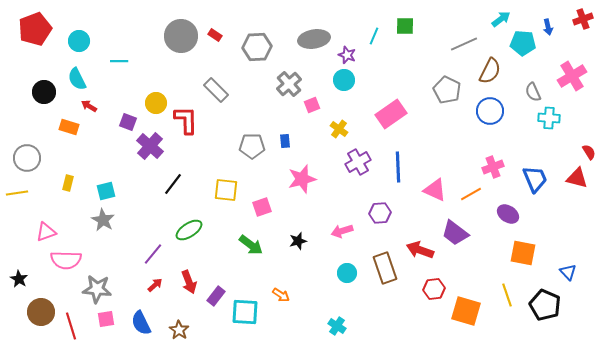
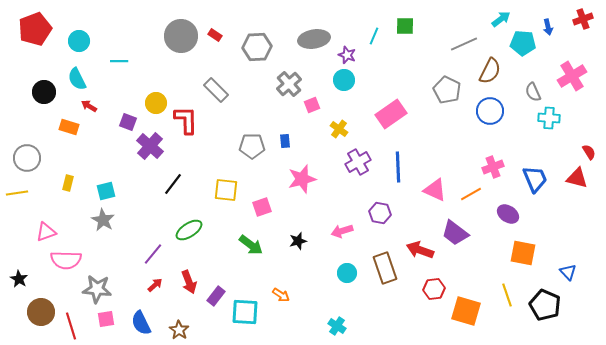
purple hexagon at (380, 213): rotated 15 degrees clockwise
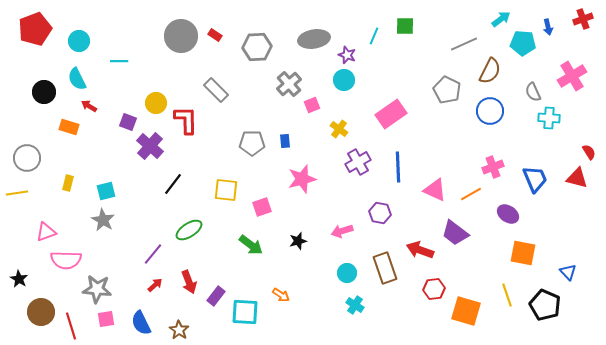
gray pentagon at (252, 146): moved 3 px up
cyan cross at (337, 326): moved 18 px right, 21 px up
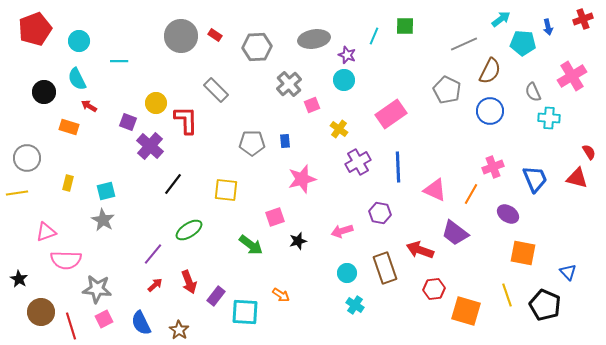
orange line at (471, 194): rotated 30 degrees counterclockwise
pink square at (262, 207): moved 13 px right, 10 px down
pink square at (106, 319): moved 2 px left; rotated 18 degrees counterclockwise
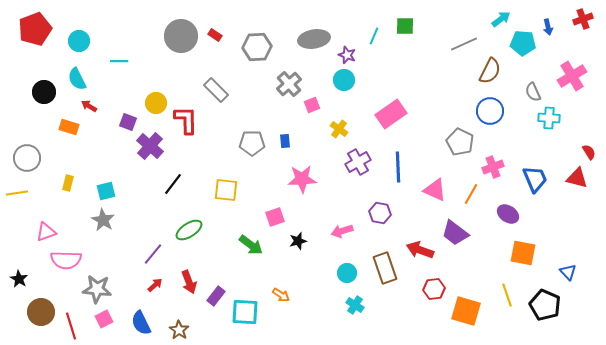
gray pentagon at (447, 90): moved 13 px right, 52 px down
pink star at (302, 179): rotated 12 degrees clockwise
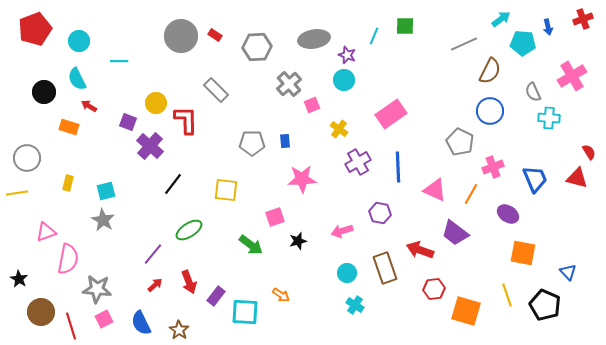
pink semicircle at (66, 260): moved 2 px right, 1 px up; rotated 80 degrees counterclockwise
